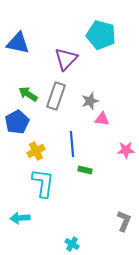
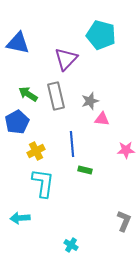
gray rectangle: rotated 32 degrees counterclockwise
cyan cross: moved 1 px left, 1 px down
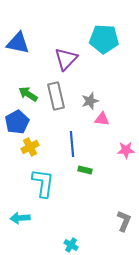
cyan pentagon: moved 3 px right, 4 px down; rotated 12 degrees counterclockwise
yellow cross: moved 6 px left, 4 px up
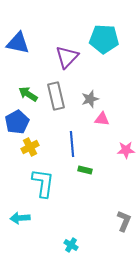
purple triangle: moved 1 px right, 2 px up
gray star: moved 2 px up
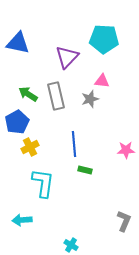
pink triangle: moved 38 px up
blue line: moved 2 px right
cyan arrow: moved 2 px right, 2 px down
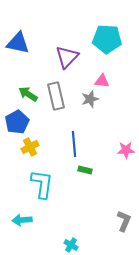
cyan pentagon: moved 3 px right
cyan L-shape: moved 1 px left, 1 px down
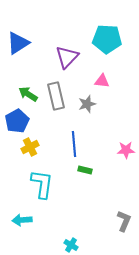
blue triangle: rotated 45 degrees counterclockwise
gray star: moved 3 px left, 5 px down
blue pentagon: moved 1 px up
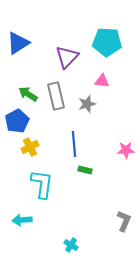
cyan pentagon: moved 3 px down
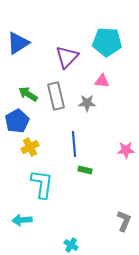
gray star: moved 1 px up; rotated 18 degrees clockwise
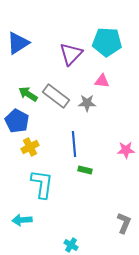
purple triangle: moved 4 px right, 3 px up
gray rectangle: rotated 40 degrees counterclockwise
blue pentagon: rotated 15 degrees counterclockwise
gray L-shape: moved 2 px down
